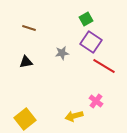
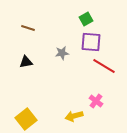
brown line: moved 1 px left
purple square: rotated 30 degrees counterclockwise
yellow square: moved 1 px right
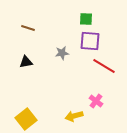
green square: rotated 32 degrees clockwise
purple square: moved 1 px left, 1 px up
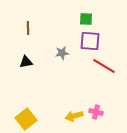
brown line: rotated 72 degrees clockwise
pink cross: moved 11 px down; rotated 24 degrees counterclockwise
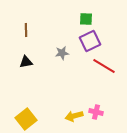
brown line: moved 2 px left, 2 px down
purple square: rotated 30 degrees counterclockwise
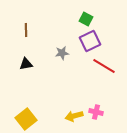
green square: rotated 24 degrees clockwise
black triangle: moved 2 px down
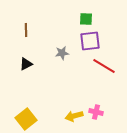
green square: rotated 24 degrees counterclockwise
purple square: rotated 20 degrees clockwise
black triangle: rotated 16 degrees counterclockwise
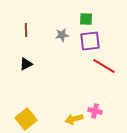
gray star: moved 18 px up
pink cross: moved 1 px left, 1 px up
yellow arrow: moved 3 px down
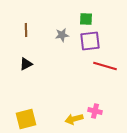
red line: moved 1 px right; rotated 15 degrees counterclockwise
yellow square: rotated 25 degrees clockwise
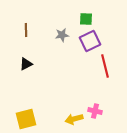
purple square: rotated 20 degrees counterclockwise
red line: rotated 60 degrees clockwise
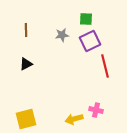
pink cross: moved 1 px right, 1 px up
